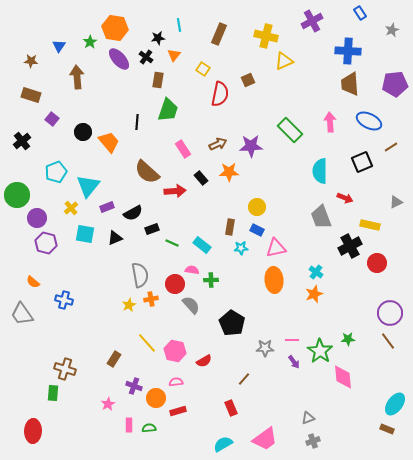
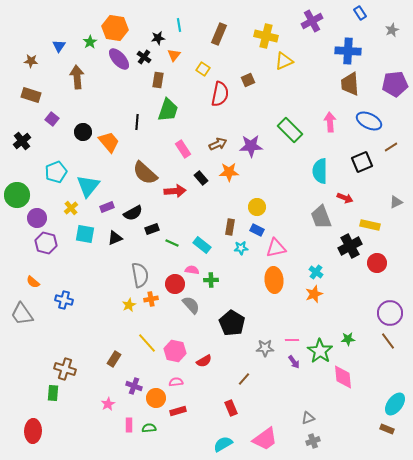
black cross at (146, 57): moved 2 px left
brown semicircle at (147, 172): moved 2 px left, 1 px down
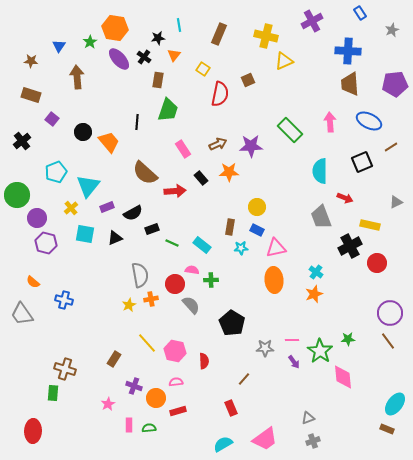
red semicircle at (204, 361): rotated 63 degrees counterclockwise
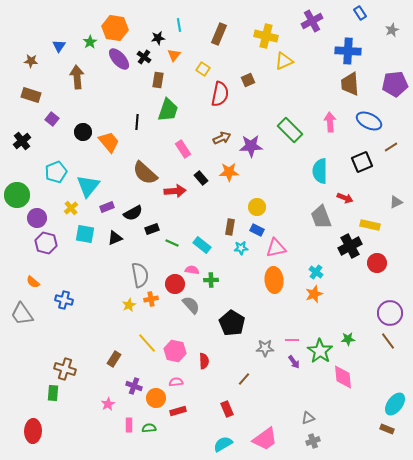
brown arrow at (218, 144): moved 4 px right, 6 px up
red rectangle at (231, 408): moved 4 px left, 1 px down
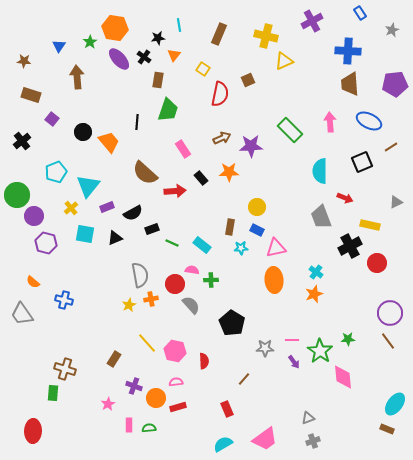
brown star at (31, 61): moved 7 px left
purple circle at (37, 218): moved 3 px left, 2 px up
red rectangle at (178, 411): moved 4 px up
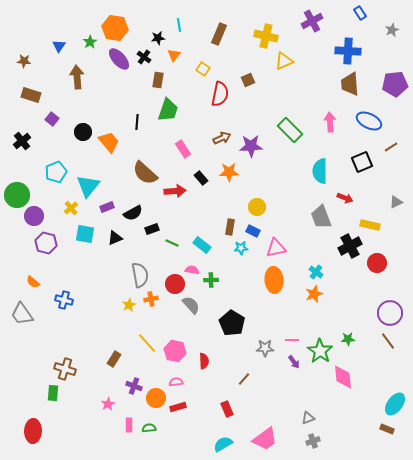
blue rectangle at (257, 230): moved 4 px left, 1 px down
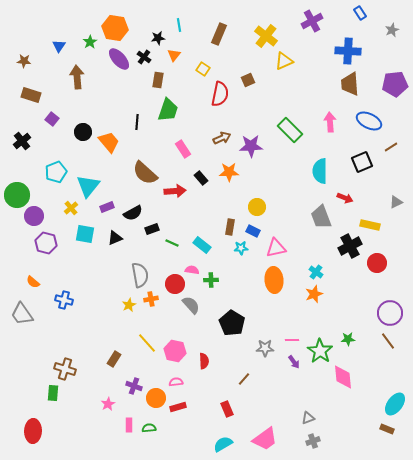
yellow cross at (266, 36): rotated 25 degrees clockwise
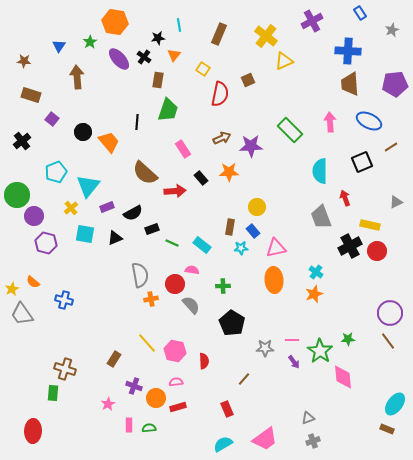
orange hexagon at (115, 28): moved 6 px up
red arrow at (345, 198): rotated 133 degrees counterclockwise
blue rectangle at (253, 231): rotated 24 degrees clockwise
red circle at (377, 263): moved 12 px up
green cross at (211, 280): moved 12 px right, 6 px down
yellow star at (129, 305): moved 117 px left, 16 px up
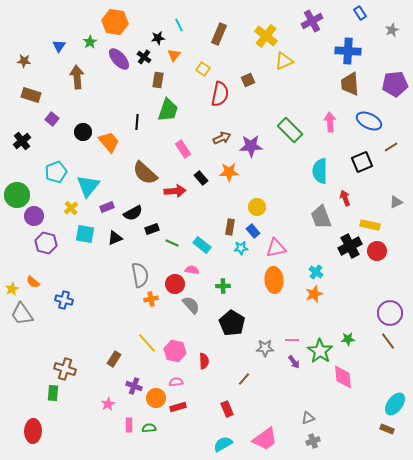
cyan line at (179, 25): rotated 16 degrees counterclockwise
